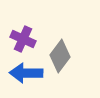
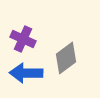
gray diamond: moved 6 px right, 2 px down; rotated 16 degrees clockwise
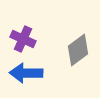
gray diamond: moved 12 px right, 8 px up
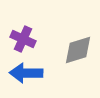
gray diamond: rotated 20 degrees clockwise
